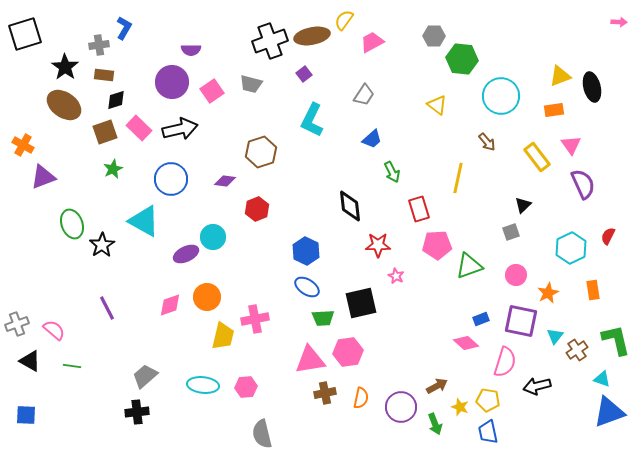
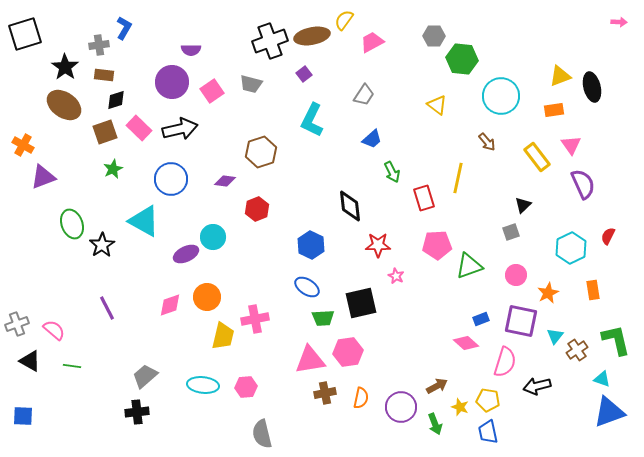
red rectangle at (419, 209): moved 5 px right, 11 px up
blue hexagon at (306, 251): moved 5 px right, 6 px up
blue square at (26, 415): moved 3 px left, 1 px down
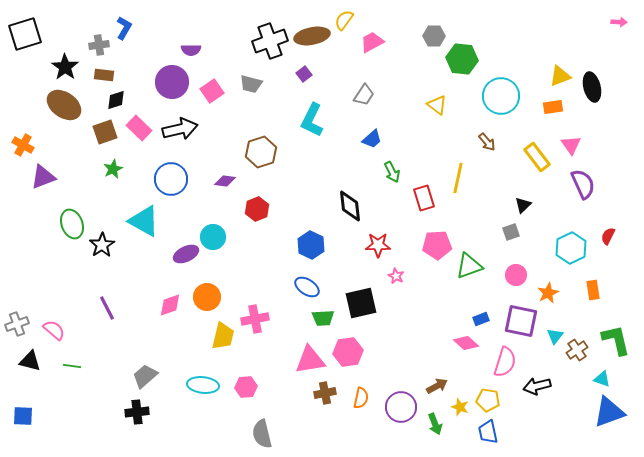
orange rectangle at (554, 110): moved 1 px left, 3 px up
black triangle at (30, 361): rotated 15 degrees counterclockwise
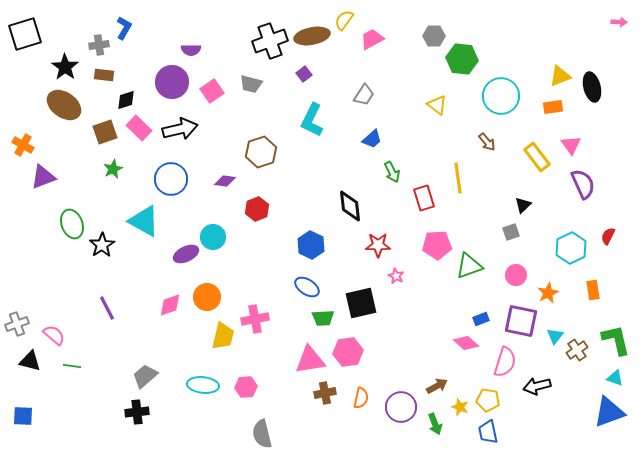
pink trapezoid at (372, 42): moved 3 px up
black diamond at (116, 100): moved 10 px right
yellow line at (458, 178): rotated 20 degrees counterclockwise
pink semicircle at (54, 330): moved 5 px down
cyan triangle at (602, 379): moved 13 px right, 1 px up
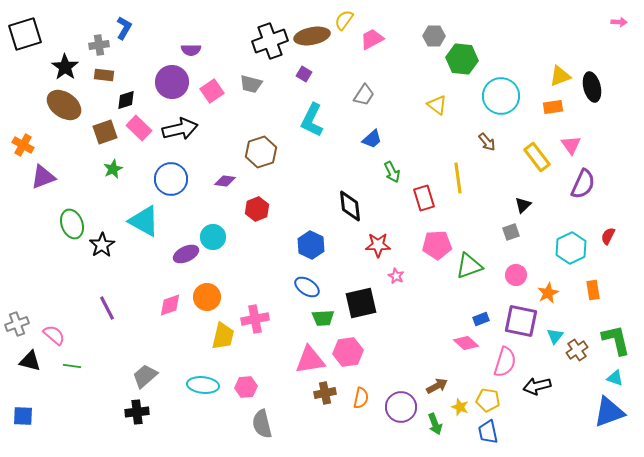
purple square at (304, 74): rotated 21 degrees counterclockwise
purple semicircle at (583, 184): rotated 48 degrees clockwise
gray semicircle at (262, 434): moved 10 px up
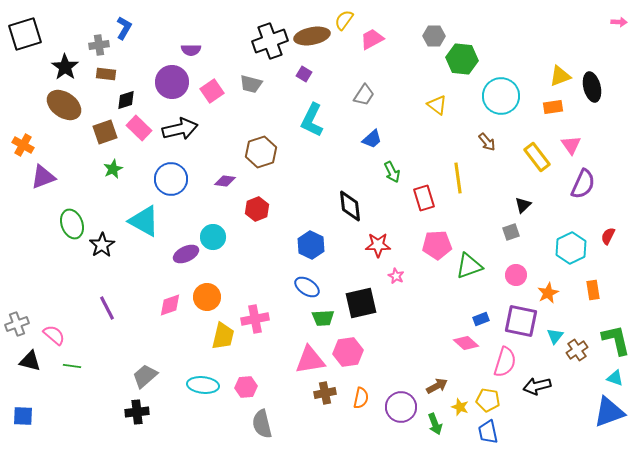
brown rectangle at (104, 75): moved 2 px right, 1 px up
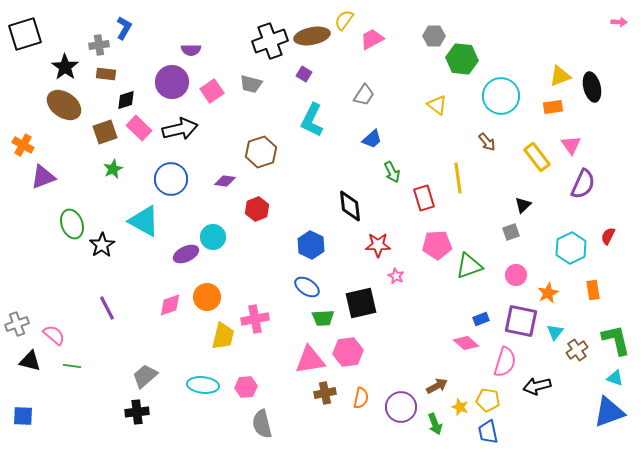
cyan triangle at (555, 336): moved 4 px up
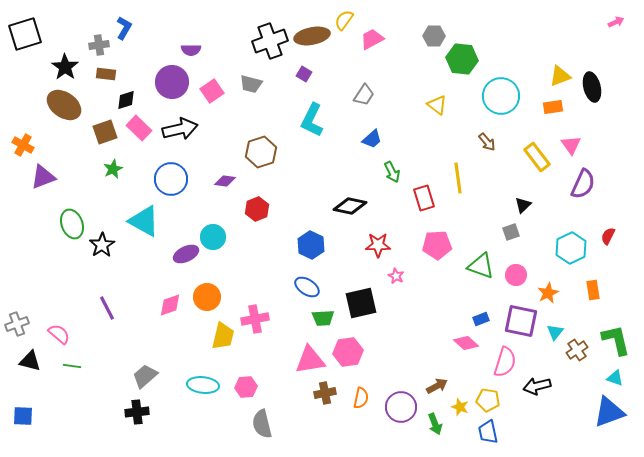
pink arrow at (619, 22): moved 3 px left; rotated 28 degrees counterclockwise
black diamond at (350, 206): rotated 72 degrees counterclockwise
green triangle at (469, 266): moved 12 px right; rotated 40 degrees clockwise
pink semicircle at (54, 335): moved 5 px right, 1 px up
